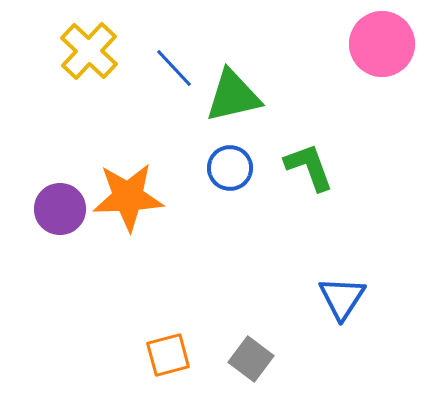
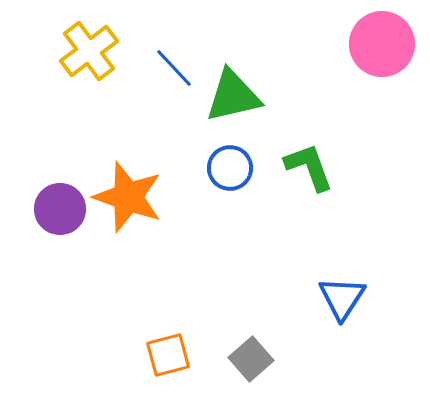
yellow cross: rotated 10 degrees clockwise
orange star: rotated 22 degrees clockwise
gray square: rotated 12 degrees clockwise
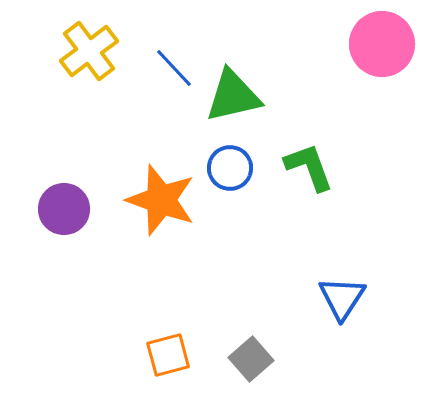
orange star: moved 33 px right, 3 px down
purple circle: moved 4 px right
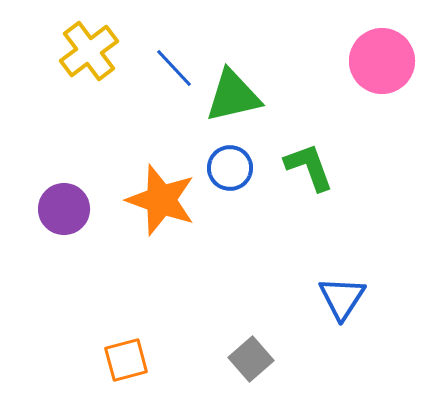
pink circle: moved 17 px down
orange square: moved 42 px left, 5 px down
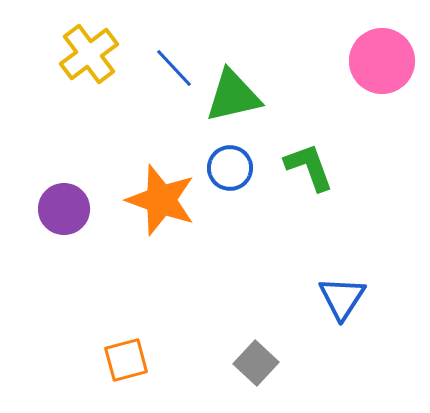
yellow cross: moved 3 px down
gray square: moved 5 px right, 4 px down; rotated 6 degrees counterclockwise
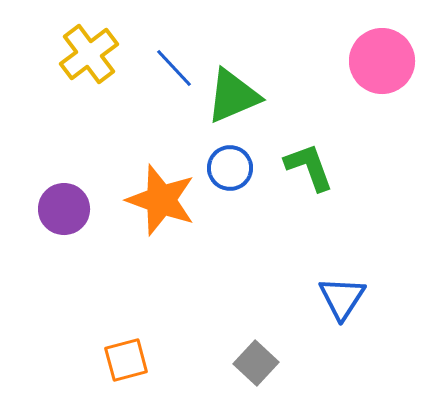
green triangle: rotated 10 degrees counterclockwise
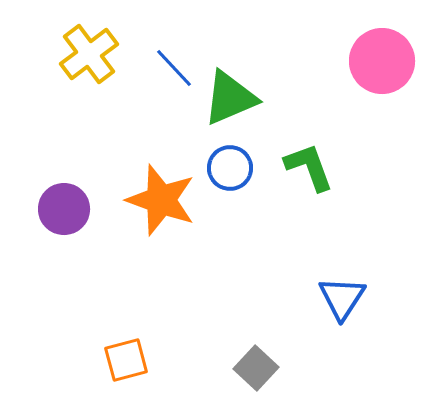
green triangle: moved 3 px left, 2 px down
gray square: moved 5 px down
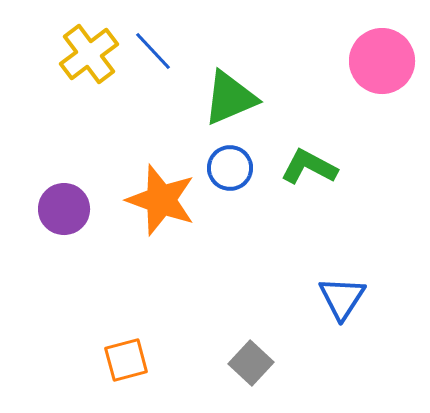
blue line: moved 21 px left, 17 px up
green L-shape: rotated 42 degrees counterclockwise
gray square: moved 5 px left, 5 px up
